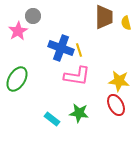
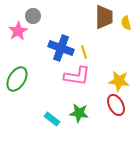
yellow line: moved 5 px right, 2 px down
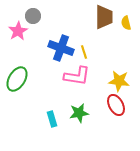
green star: rotated 18 degrees counterclockwise
cyan rectangle: rotated 35 degrees clockwise
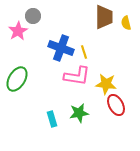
yellow star: moved 13 px left, 3 px down
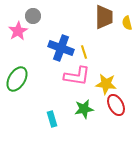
yellow semicircle: moved 1 px right
green star: moved 5 px right, 4 px up
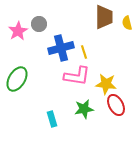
gray circle: moved 6 px right, 8 px down
blue cross: rotated 35 degrees counterclockwise
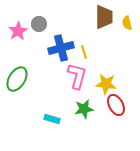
pink L-shape: rotated 84 degrees counterclockwise
cyan rectangle: rotated 56 degrees counterclockwise
